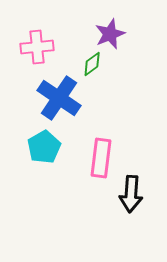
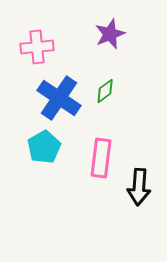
green diamond: moved 13 px right, 27 px down
black arrow: moved 8 px right, 7 px up
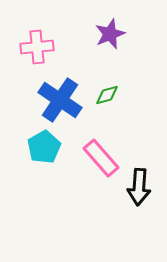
green diamond: moved 2 px right, 4 px down; rotated 20 degrees clockwise
blue cross: moved 1 px right, 2 px down
pink rectangle: rotated 48 degrees counterclockwise
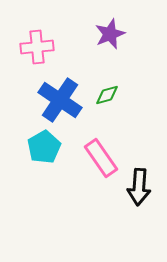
pink rectangle: rotated 6 degrees clockwise
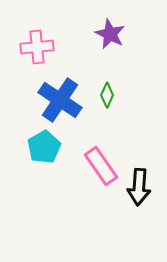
purple star: rotated 24 degrees counterclockwise
green diamond: rotated 50 degrees counterclockwise
pink rectangle: moved 8 px down
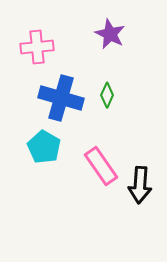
blue cross: moved 1 px right, 2 px up; rotated 18 degrees counterclockwise
cyan pentagon: rotated 12 degrees counterclockwise
black arrow: moved 1 px right, 2 px up
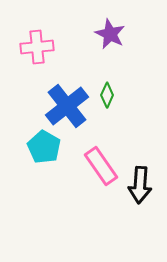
blue cross: moved 6 px right, 8 px down; rotated 36 degrees clockwise
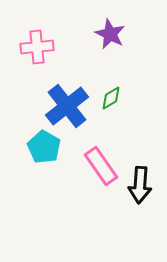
green diamond: moved 4 px right, 3 px down; rotated 35 degrees clockwise
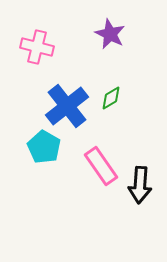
pink cross: rotated 20 degrees clockwise
